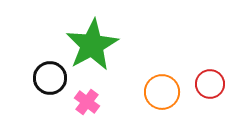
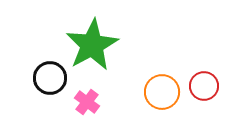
red circle: moved 6 px left, 2 px down
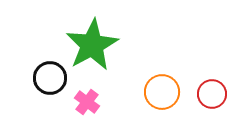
red circle: moved 8 px right, 8 px down
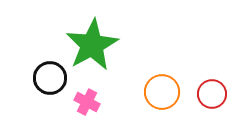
pink cross: rotated 10 degrees counterclockwise
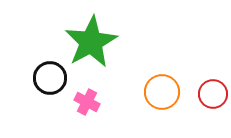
green star: moved 1 px left, 3 px up
red circle: moved 1 px right
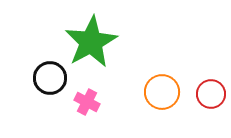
red circle: moved 2 px left
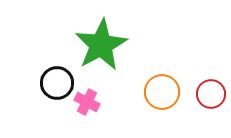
green star: moved 10 px right, 3 px down
black circle: moved 7 px right, 5 px down
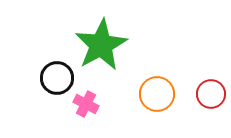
black circle: moved 5 px up
orange circle: moved 5 px left, 2 px down
pink cross: moved 1 px left, 2 px down
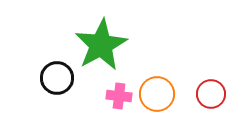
pink cross: moved 33 px right, 8 px up; rotated 20 degrees counterclockwise
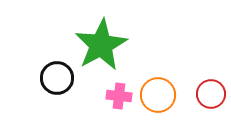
orange circle: moved 1 px right, 1 px down
